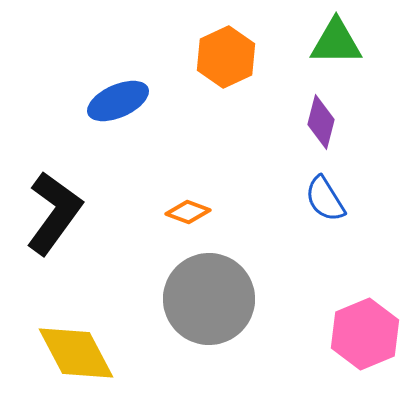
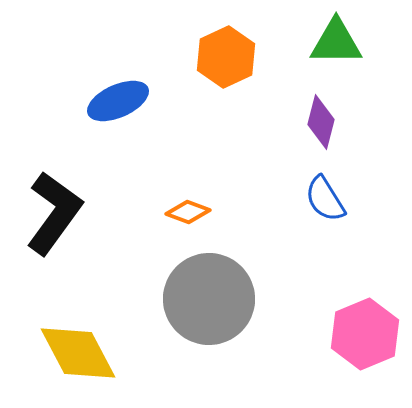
yellow diamond: moved 2 px right
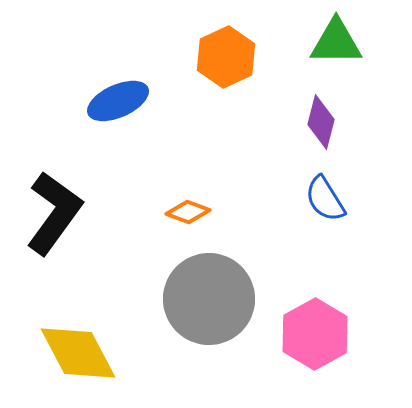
pink hexagon: moved 50 px left; rotated 6 degrees counterclockwise
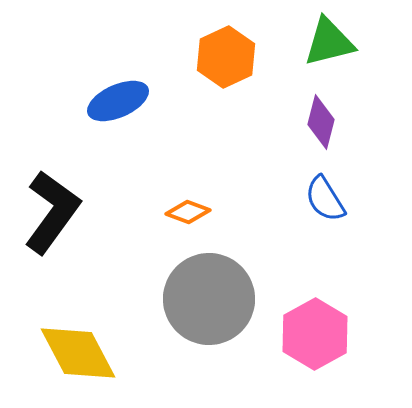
green triangle: moved 7 px left; rotated 14 degrees counterclockwise
black L-shape: moved 2 px left, 1 px up
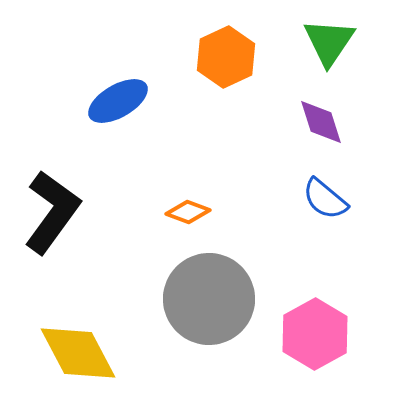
green triangle: rotated 42 degrees counterclockwise
blue ellipse: rotated 6 degrees counterclockwise
purple diamond: rotated 32 degrees counterclockwise
blue semicircle: rotated 18 degrees counterclockwise
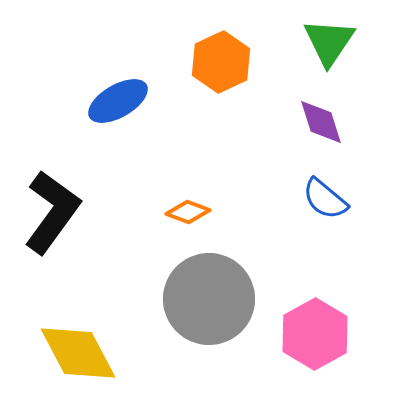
orange hexagon: moved 5 px left, 5 px down
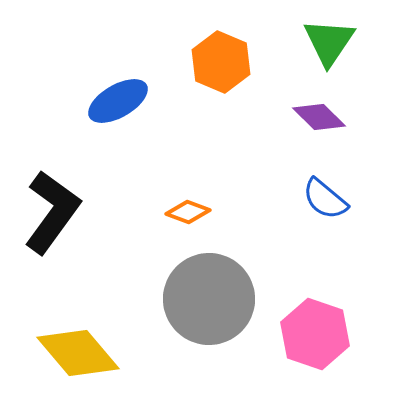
orange hexagon: rotated 12 degrees counterclockwise
purple diamond: moved 2 px left, 5 px up; rotated 28 degrees counterclockwise
pink hexagon: rotated 12 degrees counterclockwise
yellow diamond: rotated 12 degrees counterclockwise
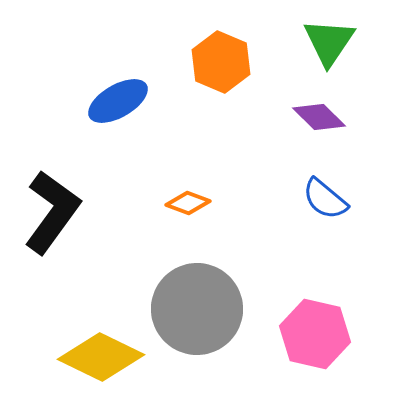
orange diamond: moved 9 px up
gray circle: moved 12 px left, 10 px down
pink hexagon: rotated 6 degrees counterclockwise
yellow diamond: moved 23 px right, 4 px down; rotated 24 degrees counterclockwise
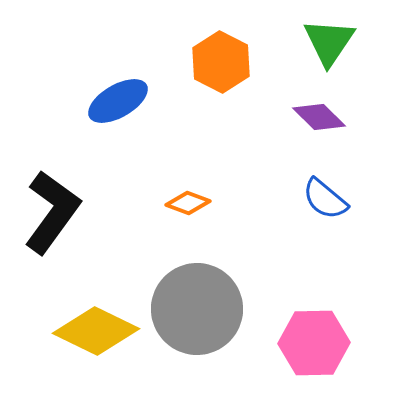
orange hexagon: rotated 4 degrees clockwise
pink hexagon: moved 1 px left, 9 px down; rotated 14 degrees counterclockwise
yellow diamond: moved 5 px left, 26 px up
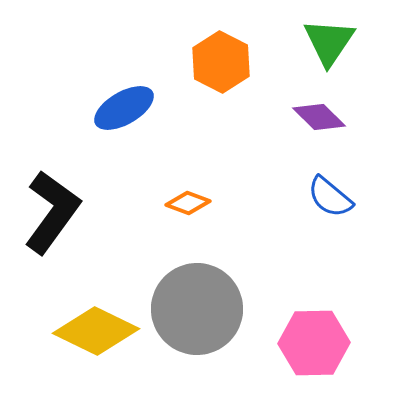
blue ellipse: moved 6 px right, 7 px down
blue semicircle: moved 5 px right, 2 px up
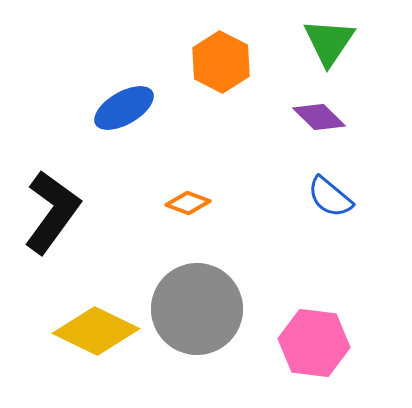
pink hexagon: rotated 8 degrees clockwise
